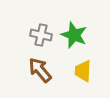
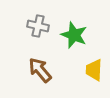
gray cross: moved 3 px left, 9 px up
yellow trapezoid: moved 11 px right, 1 px up
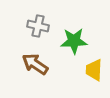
green star: moved 6 px down; rotated 24 degrees counterclockwise
brown arrow: moved 5 px left, 6 px up; rotated 16 degrees counterclockwise
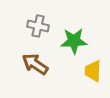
yellow trapezoid: moved 1 px left, 1 px down
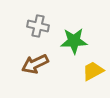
brown arrow: rotated 60 degrees counterclockwise
yellow trapezoid: rotated 60 degrees clockwise
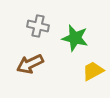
green star: moved 1 px right, 3 px up; rotated 16 degrees clockwise
brown arrow: moved 5 px left
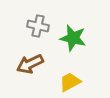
green star: moved 2 px left
yellow trapezoid: moved 23 px left, 11 px down
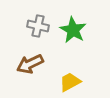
green star: moved 8 px up; rotated 16 degrees clockwise
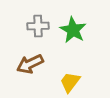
gray cross: rotated 15 degrees counterclockwise
yellow trapezoid: rotated 25 degrees counterclockwise
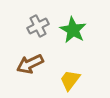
gray cross: rotated 25 degrees counterclockwise
yellow trapezoid: moved 2 px up
